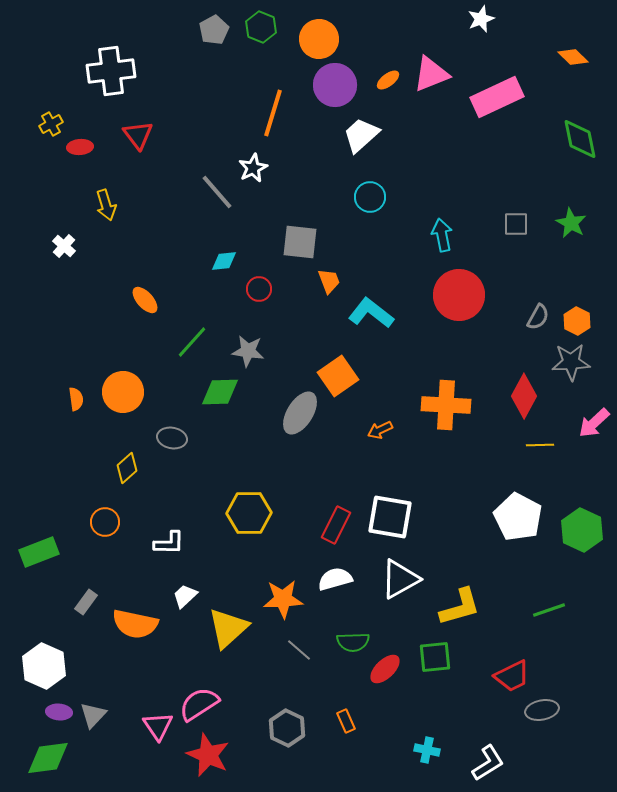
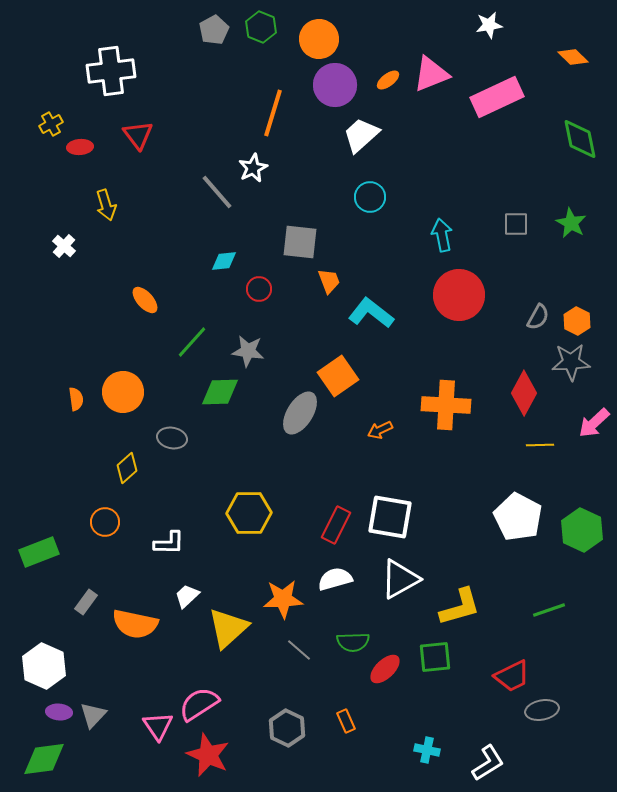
white star at (481, 19): moved 8 px right, 6 px down; rotated 12 degrees clockwise
red diamond at (524, 396): moved 3 px up
white trapezoid at (185, 596): moved 2 px right
green diamond at (48, 758): moved 4 px left, 1 px down
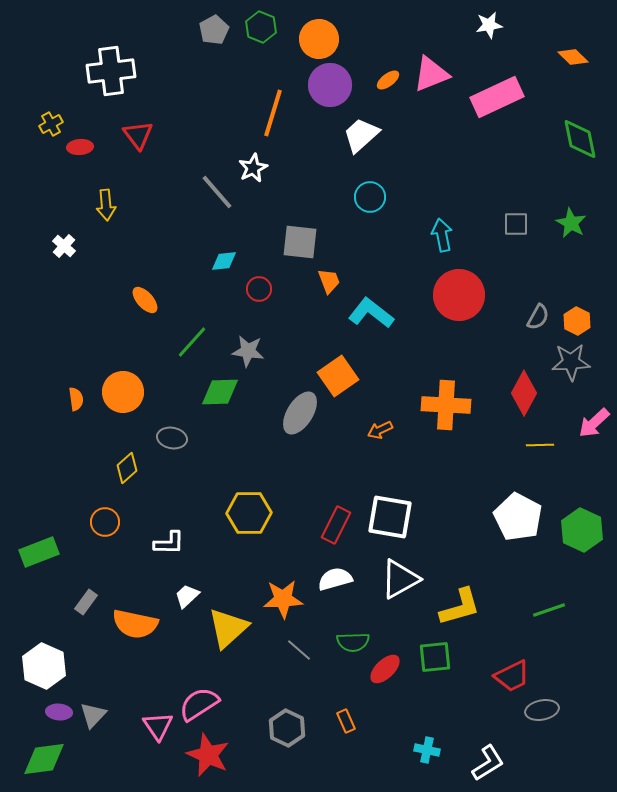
purple circle at (335, 85): moved 5 px left
yellow arrow at (106, 205): rotated 12 degrees clockwise
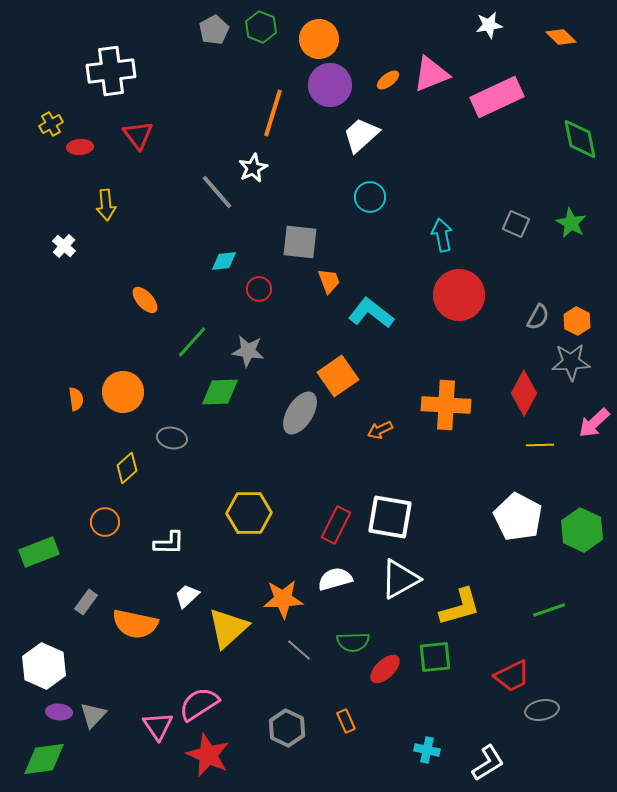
orange diamond at (573, 57): moved 12 px left, 20 px up
gray square at (516, 224): rotated 24 degrees clockwise
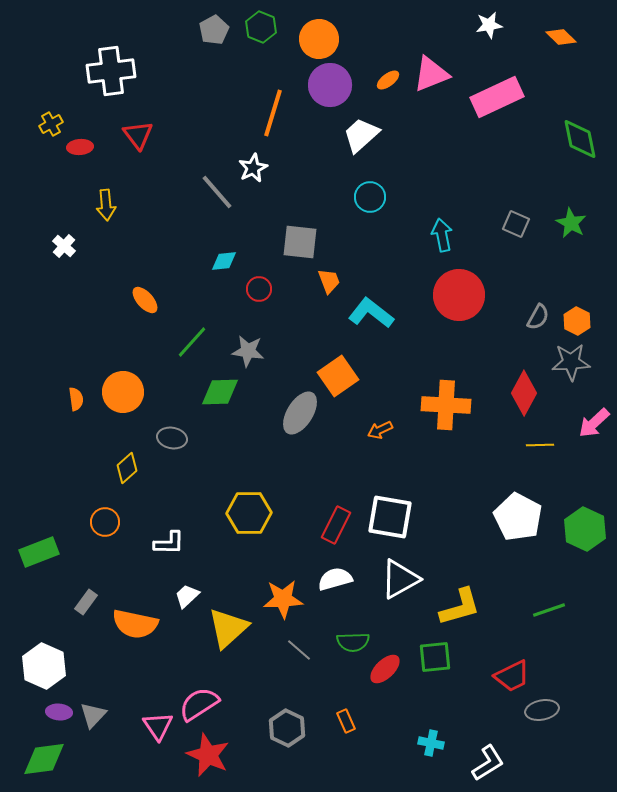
green hexagon at (582, 530): moved 3 px right, 1 px up
cyan cross at (427, 750): moved 4 px right, 7 px up
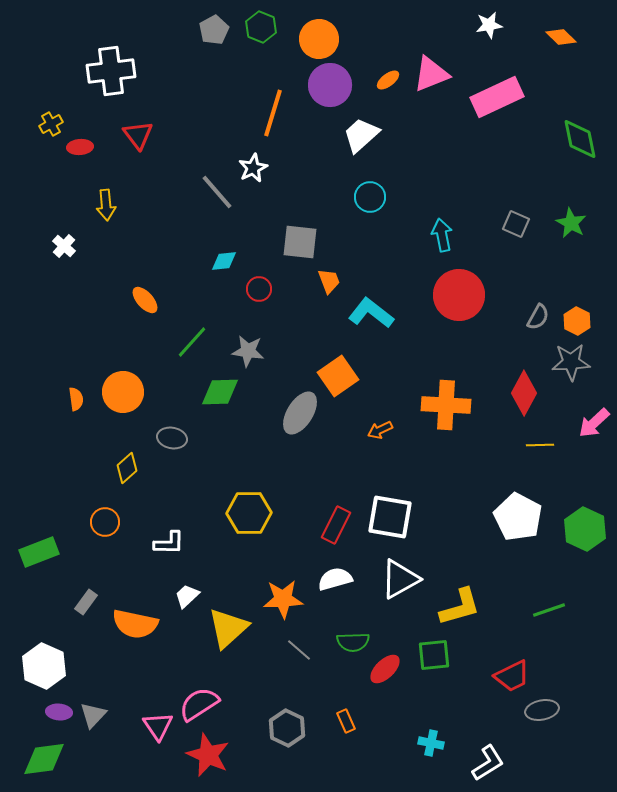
green square at (435, 657): moved 1 px left, 2 px up
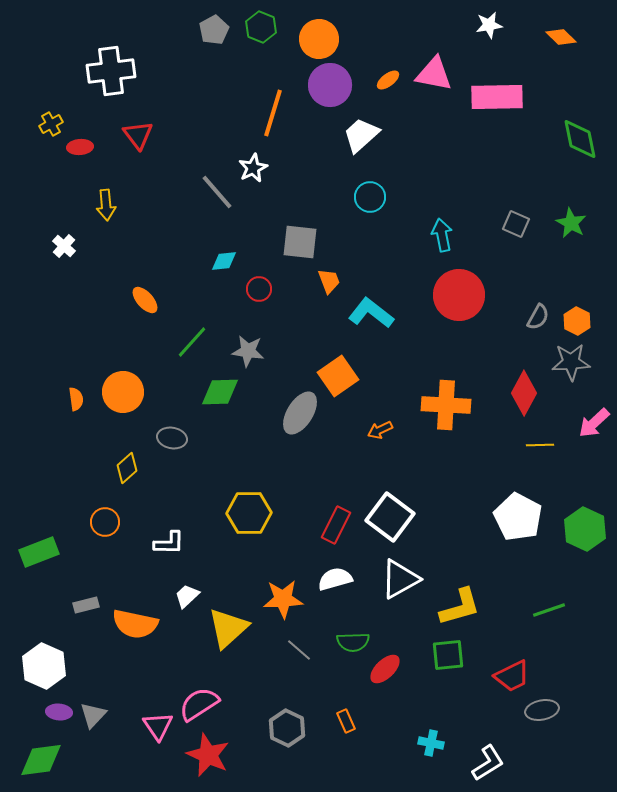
pink triangle at (431, 74): moved 3 px right; rotated 33 degrees clockwise
pink rectangle at (497, 97): rotated 24 degrees clockwise
white square at (390, 517): rotated 27 degrees clockwise
gray rectangle at (86, 602): moved 3 px down; rotated 40 degrees clockwise
green square at (434, 655): moved 14 px right
green diamond at (44, 759): moved 3 px left, 1 px down
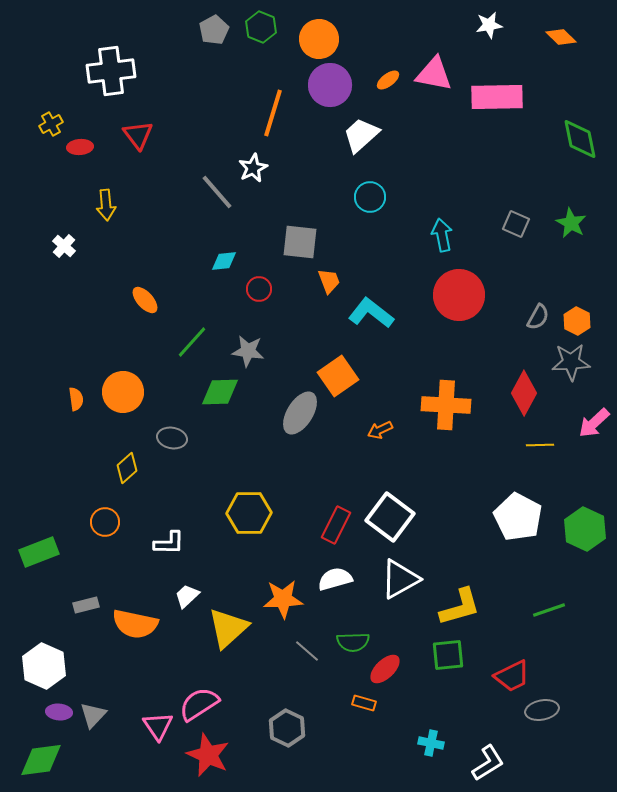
gray line at (299, 650): moved 8 px right, 1 px down
orange rectangle at (346, 721): moved 18 px right, 18 px up; rotated 50 degrees counterclockwise
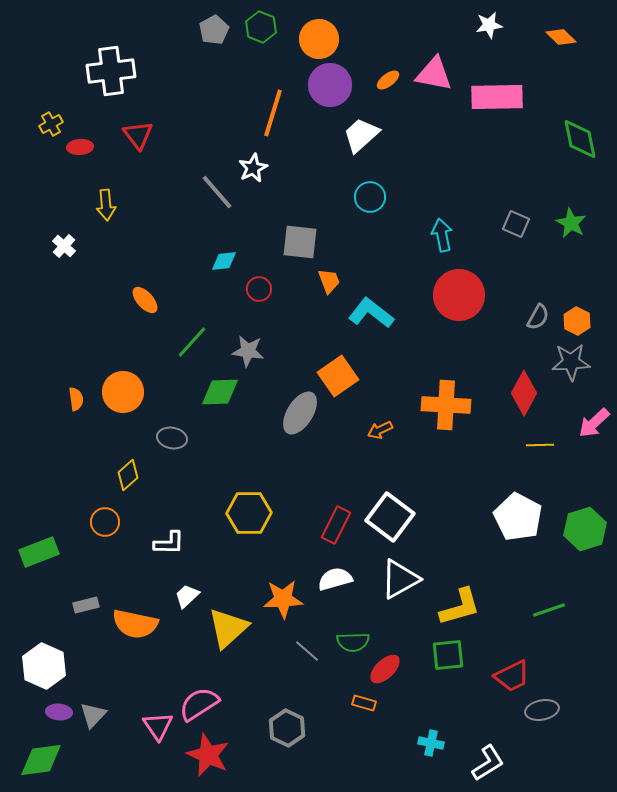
yellow diamond at (127, 468): moved 1 px right, 7 px down
green hexagon at (585, 529): rotated 18 degrees clockwise
